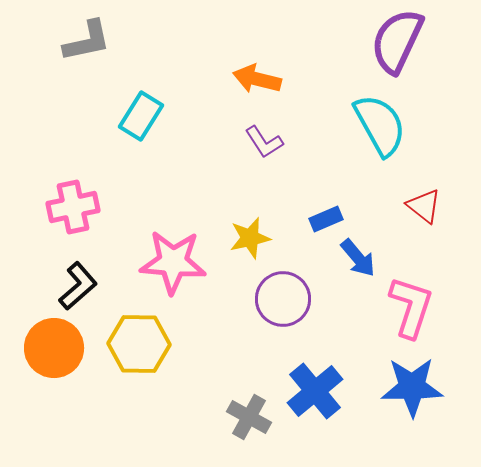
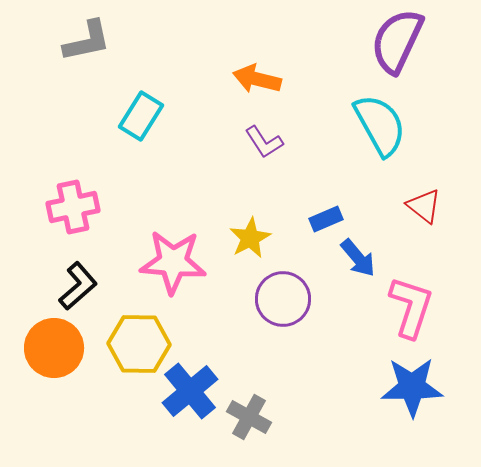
yellow star: rotated 15 degrees counterclockwise
blue cross: moved 125 px left
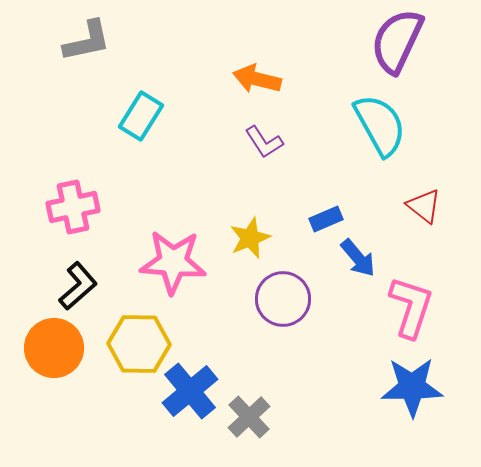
yellow star: rotated 6 degrees clockwise
gray cross: rotated 18 degrees clockwise
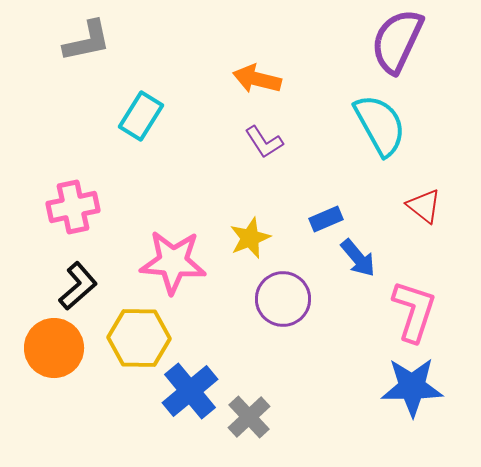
pink L-shape: moved 3 px right, 4 px down
yellow hexagon: moved 6 px up
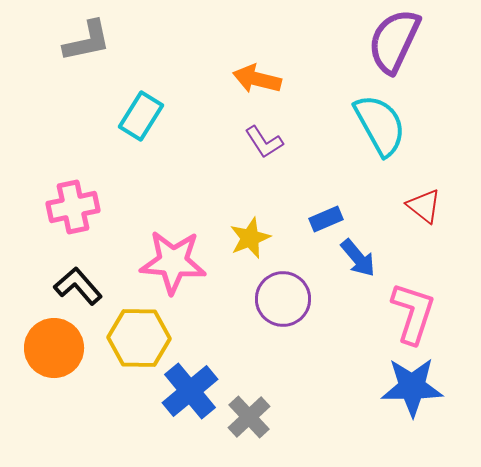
purple semicircle: moved 3 px left
black L-shape: rotated 90 degrees counterclockwise
pink L-shape: moved 1 px left, 2 px down
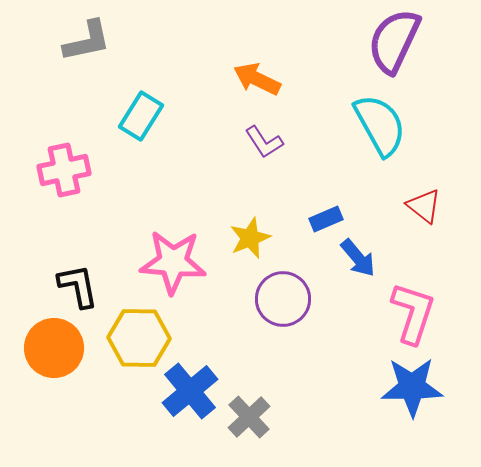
orange arrow: rotated 12 degrees clockwise
pink cross: moved 9 px left, 37 px up
black L-shape: rotated 30 degrees clockwise
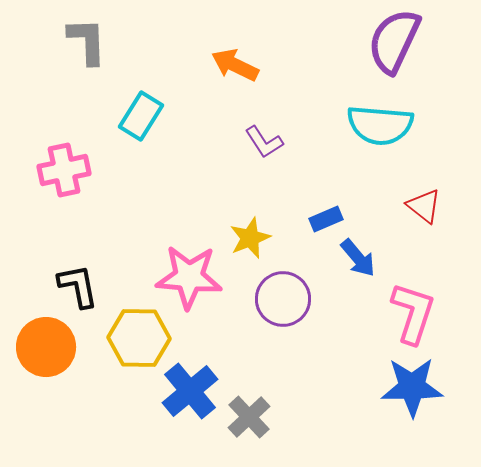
gray L-shape: rotated 80 degrees counterclockwise
orange arrow: moved 22 px left, 14 px up
cyan semicircle: rotated 124 degrees clockwise
pink star: moved 16 px right, 15 px down
orange circle: moved 8 px left, 1 px up
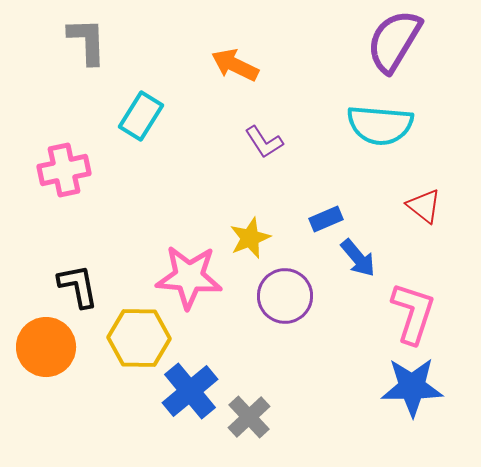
purple semicircle: rotated 6 degrees clockwise
purple circle: moved 2 px right, 3 px up
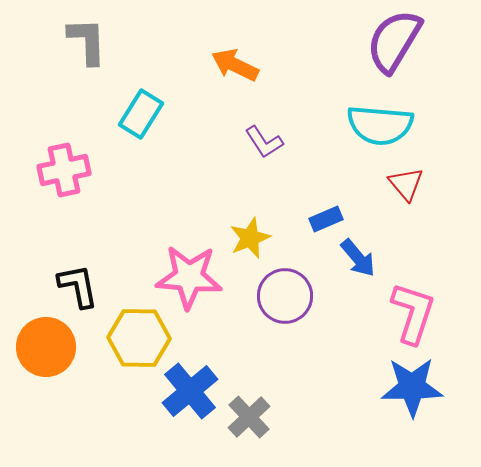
cyan rectangle: moved 2 px up
red triangle: moved 18 px left, 22 px up; rotated 12 degrees clockwise
